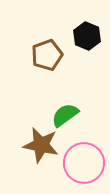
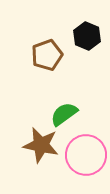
green semicircle: moved 1 px left, 1 px up
pink circle: moved 2 px right, 8 px up
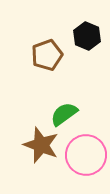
brown star: rotated 9 degrees clockwise
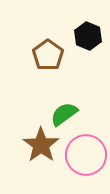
black hexagon: moved 1 px right
brown pentagon: moved 1 px right; rotated 16 degrees counterclockwise
brown star: rotated 15 degrees clockwise
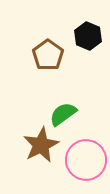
green semicircle: moved 1 px left
brown star: rotated 9 degrees clockwise
pink circle: moved 5 px down
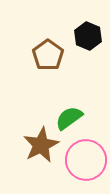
green semicircle: moved 6 px right, 4 px down
